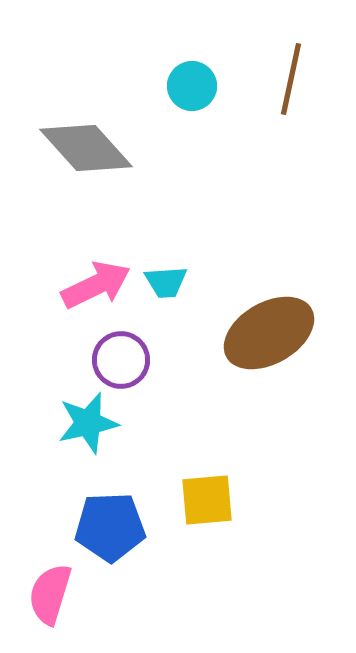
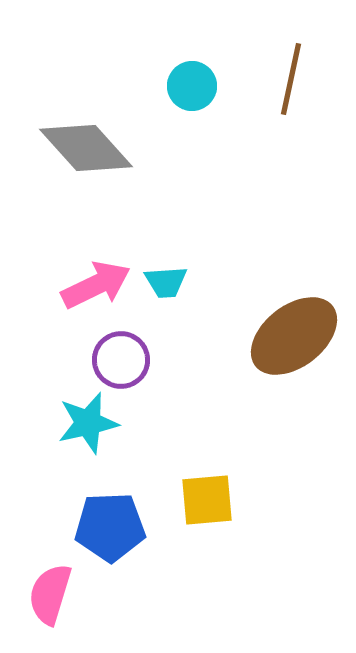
brown ellipse: moved 25 px right, 3 px down; rotated 8 degrees counterclockwise
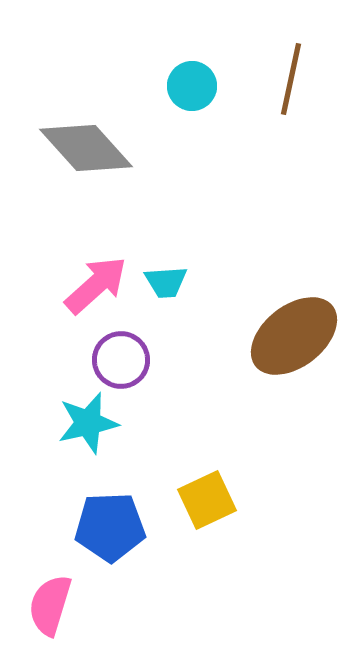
pink arrow: rotated 16 degrees counterclockwise
yellow square: rotated 20 degrees counterclockwise
pink semicircle: moved 11 px down
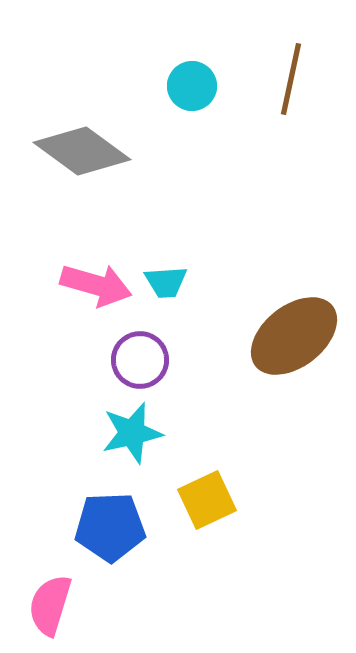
gray diamond: moved 4 px left, 3 px down; rotated 12 degrees counterclockwise
pink arrow: rotated 58 degrees clockwise
purple circle: moved 19 px right
cyan star: moved 44 px right, 10 px down
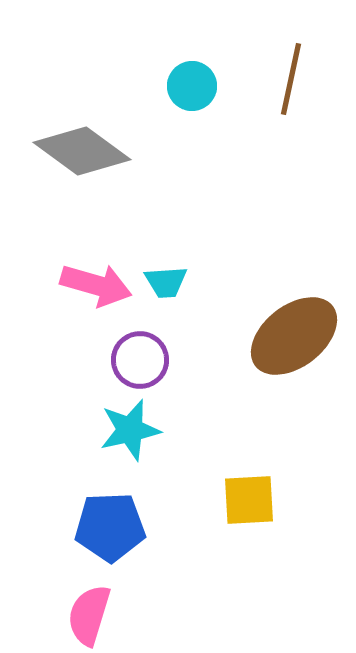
cyan star: moved 2 px left, 3 px up
yellow square: moved 42 px right; rotated 22 degrees clockwise
pink semicircle: moved 39 px right, 10 px down
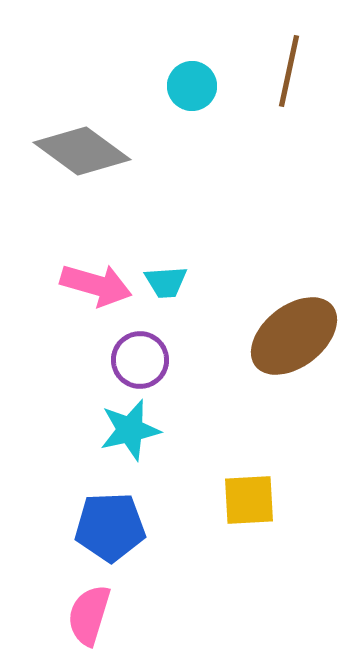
brown line: moved 2 px left, 8 px up
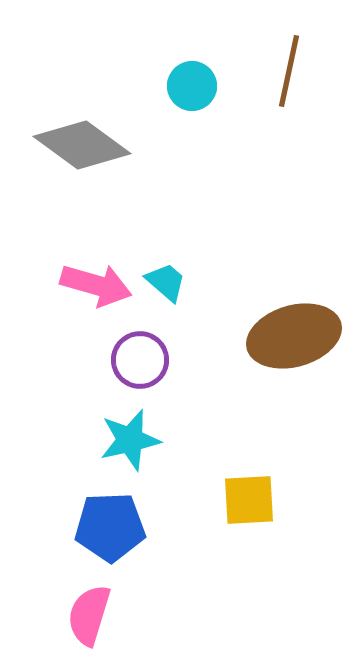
gray diamond: moved 6 px up
cyan trapezoid: rotated 135 degrees counterclockwise
brown ellipse: rotated 22 degrees clockwise
cyan star: moved 10 px down
